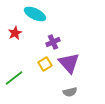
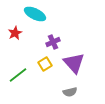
purple triangle: moved 5 px right
green line: moved 4 px right, 3 px up
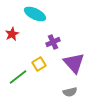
red star: moved 3 px left, 1 px down
yellow square: moved 6 px left
green line: moved 2 px down
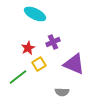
red star: moved 16 px right, 14 px down
purple triangle: moved 1 px down; rotated 25 degrees counterclockwise
gray semicircle: moved 8 px left; rotated 16 degrees clockwise
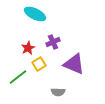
gray semicircle: moved 4 px left
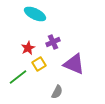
gray semicircle: moved 1 px left; rotated 64 degrees counterclockwise
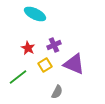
purple cross: moved 1 px right, 3 px down
red star: rotated 16 degrees counterclockwise
yellow square: moved 6 px right, 1 px down
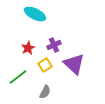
red star: rotated 16 degrees clockwise
purple triangle: rotated 20 degrees clockwise
gray semicircle: moved 12 px left
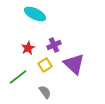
gray semicircle: rotated 64 degrees counterclockwise
